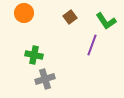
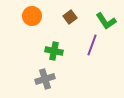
orange circle: moved 8 px right, 3 px down
green cross: moved 20 px right, 4 px up
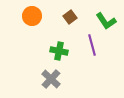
purple line: rotated 35 degrees counterclockwise
green cross: moved 5 px right
gray cross: moved 6 px right; rotated 30 degrees counterclockwise
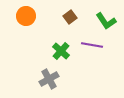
orange circle: moved 6 px left
purple line: rotated 65 degrees counterclockwise
green cross: moved 2 px right; rotated 30 degrees clockwise
gray cross: moved 2 px left; rotated 18 degrees clockwise
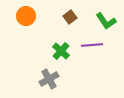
purple line: rotated 15 degrees counterclockwise
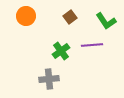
green cross: rotated 12 degrees clockwise
gray cross: rotated 24 degrees clockwise
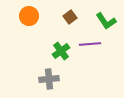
orange circle: moved 3 px right
purple line: moved 2 px left, 1 px up
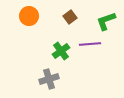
green L-shape: rotated 105 degrees clockwise
gray cross: rotated 12 degrees counterclockwise
